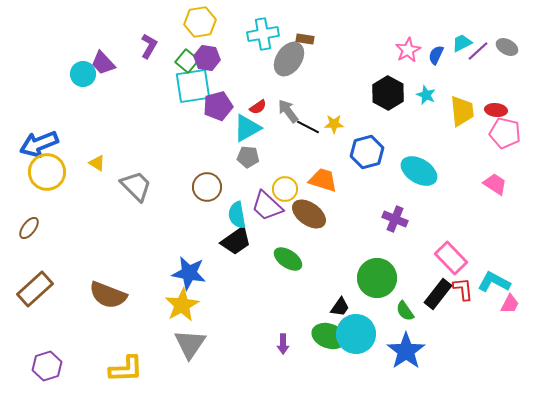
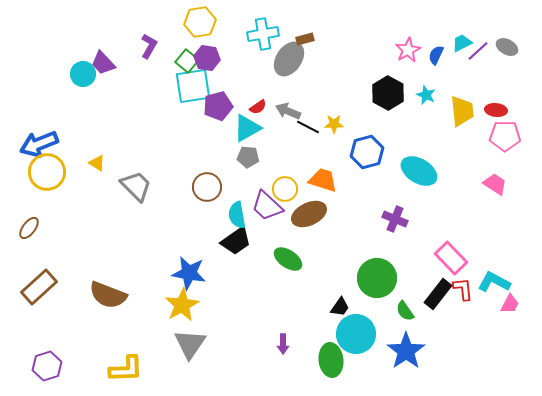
brown rectangle at (305, 39): rotated 24 degrees counterclockwise
gray arrow at (288, 111): rotated 30 degrees counterclockwise
pink pentagon at (505, 133): moved 3 px down; rotated 12 degrees counterclockwise
brown ellipse at (309, 214): rotated 60 degrees counterclockwise
brown rectangle at (35, 289): moved 4 px right, 2 px up
green ellipse at (329, 336): moved 2 px right, 24 px down; rotated 64 degrees clockwise
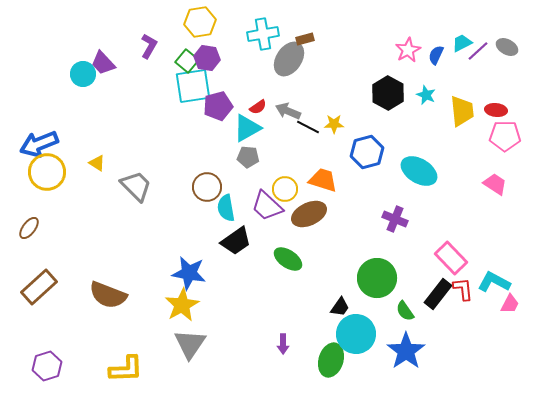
cyan semicircle at (237, 215): moved 11 px left, 7 px up
green ellipse at (331, 360): rotated 24 degrees clockwise
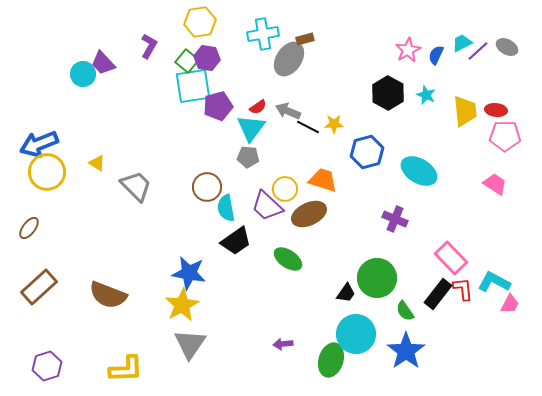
yellow trapezoid at (462, 111): moved 3 px right
cyan triangle at (247, 128): moved 4 px right; rotated 24 degrees counterclockwise
black trapezoid at (340, 307): moved 6 px right, 14 px up
purple arrow at (283, 344): rotated 84 degrees clockwise
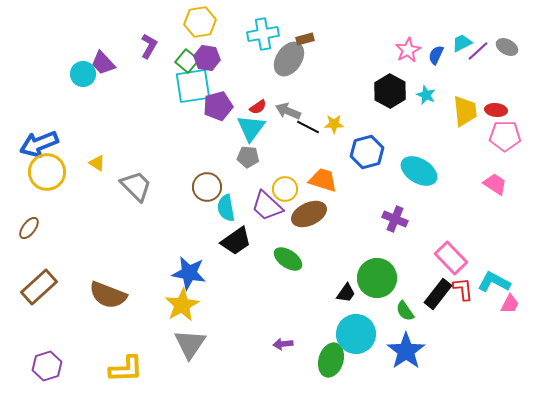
black hexagon at (388, 93): moved 2 px right, 2 px up
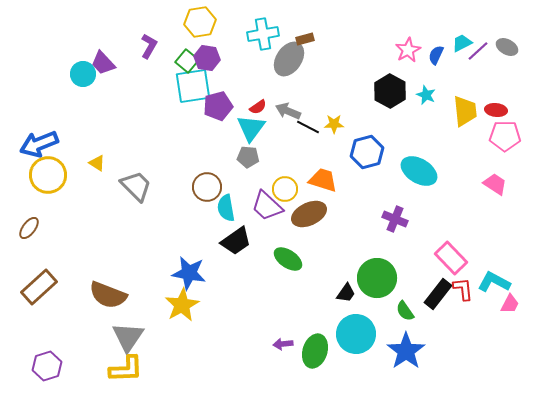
yellow circle at (47, 172): moved 1 px right, 3 px down
gray triangle at (190, 344): moved 62 px left, 7 px up
green ellipse at (331, 360): moved 16 px left, 9 px up
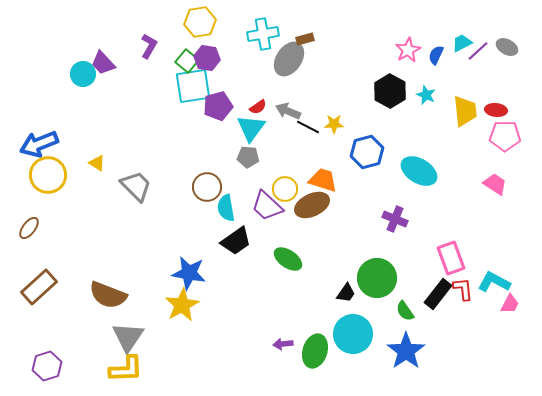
brown ellipse at (309, 214): moved 3 px right, 9 px up
pink rectangle at (451, 258): rotated 24 degrees clockwise
cyan circle at (356, 334): moved 3 px left
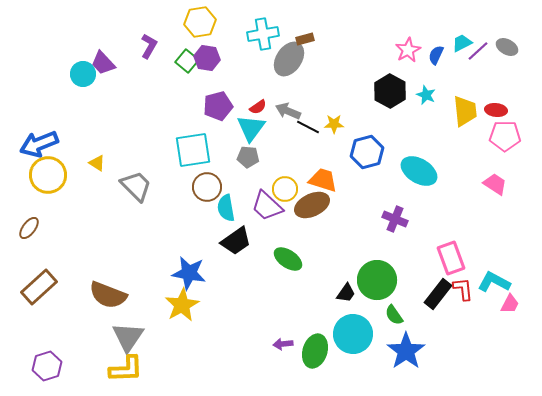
cyan square at (193, 86): moved 64 px down
green circle at (377, 278): moved 2 px down
green semicircle at (405, 311): moved 11 px left, 4 px down
